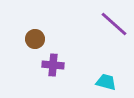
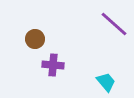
cyan trapezoid: rotated 35 degrees clockwise
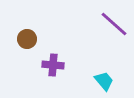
brown circle: moved 8 px left
cyan trapezoid: moved 2 px left, 1 px up
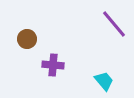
purple line: rotated 8 degrees clockwise
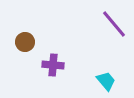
brown circle: moved 2 px left, 3 px down
cyan trapezoid: moved 2 px right
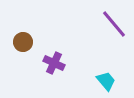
brown circle: moved 2 px left
purple cross: moved 1 px right, 2 px up; rotated 20 degrees clockwise
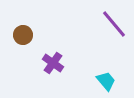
brown circle: moved 7 px up
purple cross: moved 1 px left; rotated 10 degrees clockwise
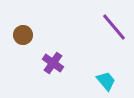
purple line: moved 3 px down
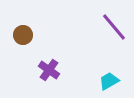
purple cross: moved 4 px left, 7 px down
cyan trapezoid: moved 3 px right; rotated 80 degrees counterclockwise
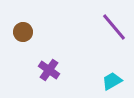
brown circle: moved 3 px up
cyan trapezoid: moved 3 px right
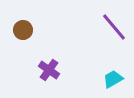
brown circle: moved 2 px up
cyan trapezoid: moved 1 px right, 2 px up
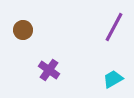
purple line: rotated 68 degrees clockwise
